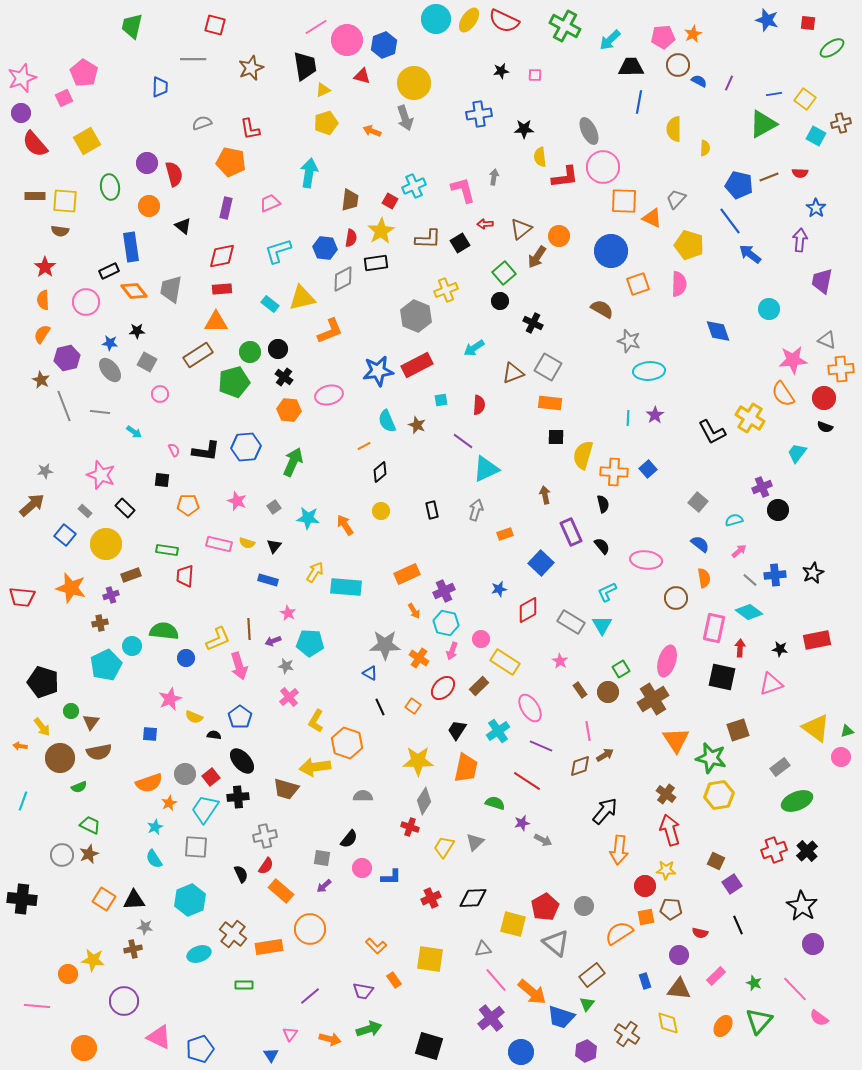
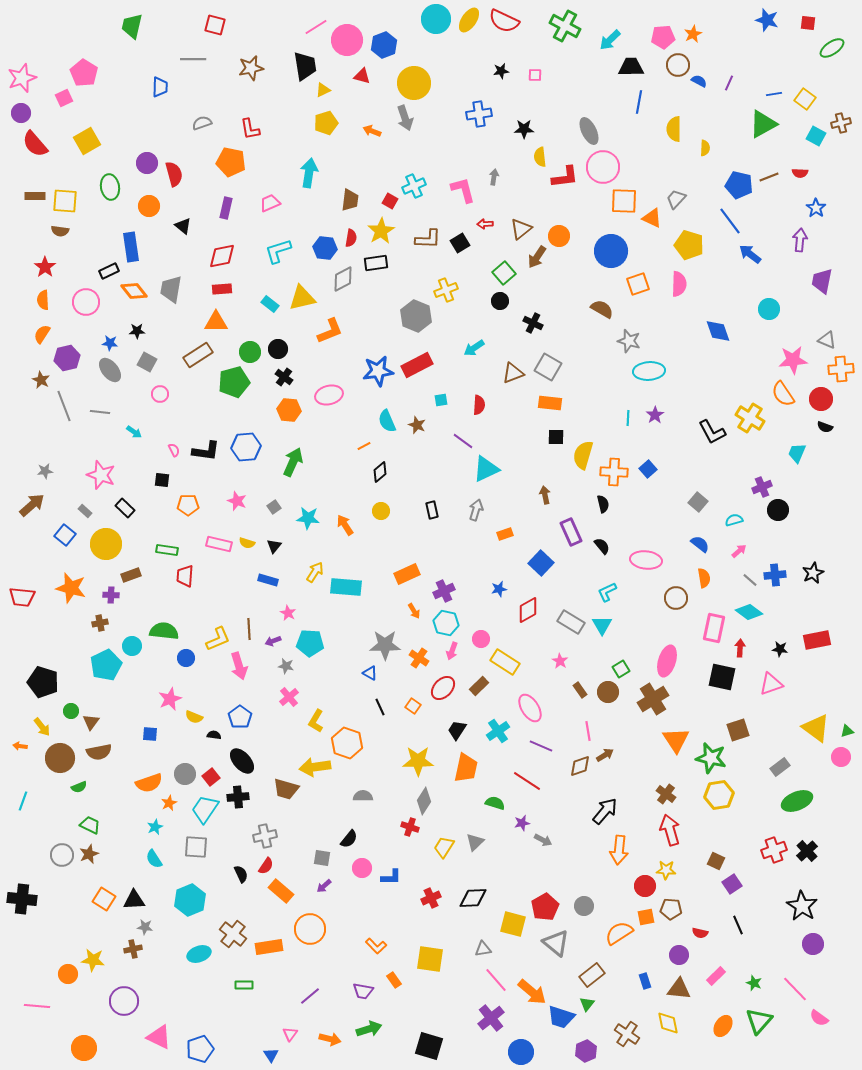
brown star at (251, 68): rotated 10 degrees clockwise
red circle at (824, 398): moved 3 px left, 1 px down
cyan trapezoid at (797, 453): rotated 15 degrees counterclockwise
purple cross at (111, 595): rotated 21 degrees clockwise
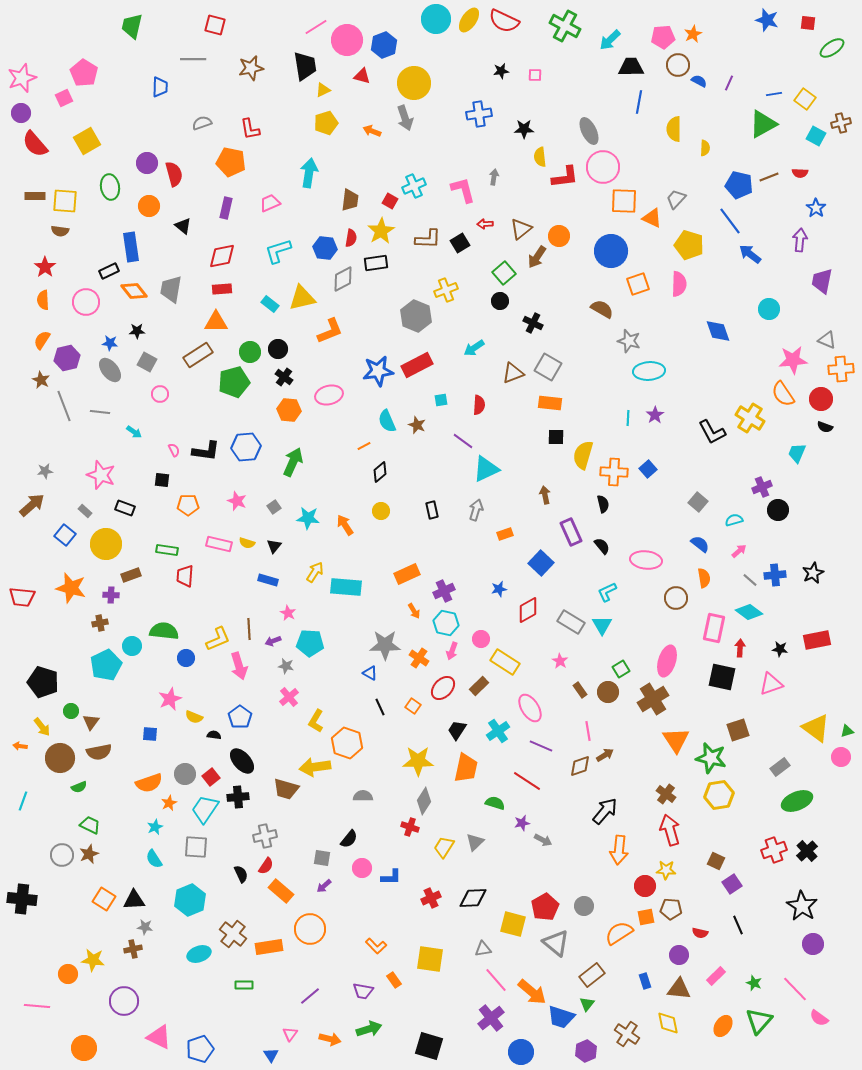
orange semicircle at (42, 334): moved 6 px down
black rectangle at (125, 508): rotated 24 degrees counterclockwise
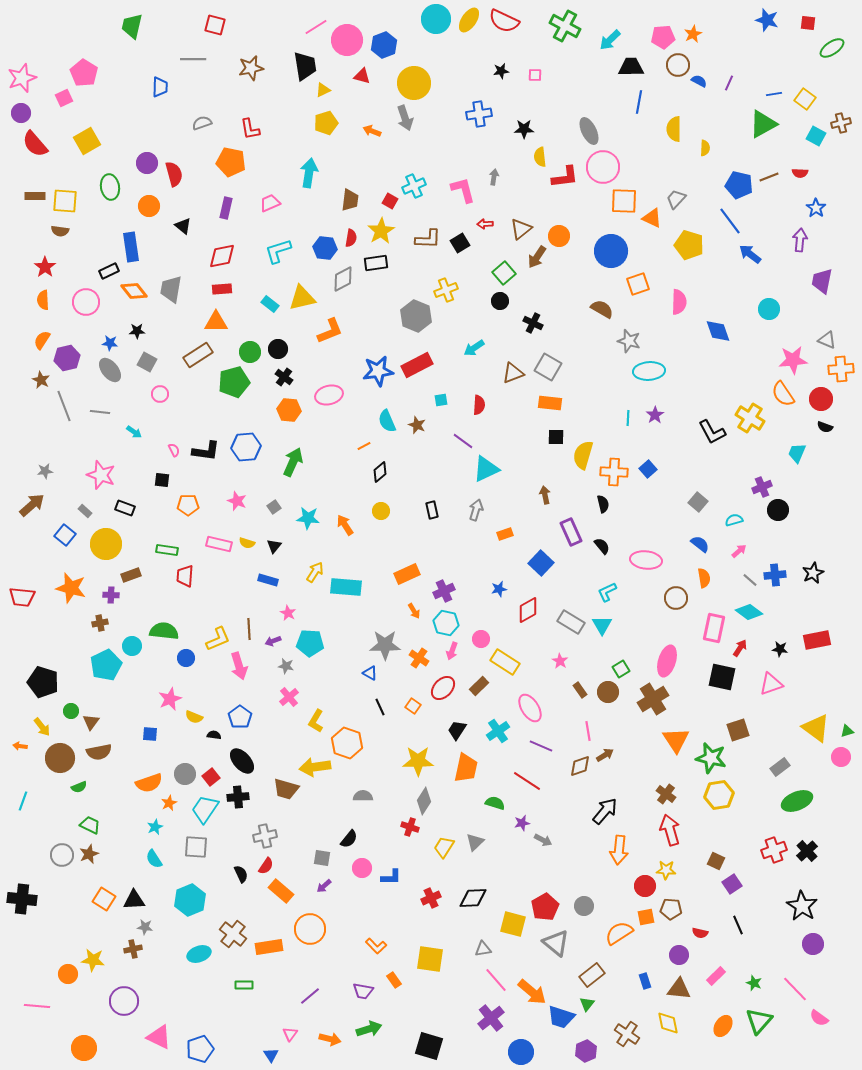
pink semicircle at (679, 284): moved 18 px down
red arrow at (740, 648): rotated 30 degrees clockwise
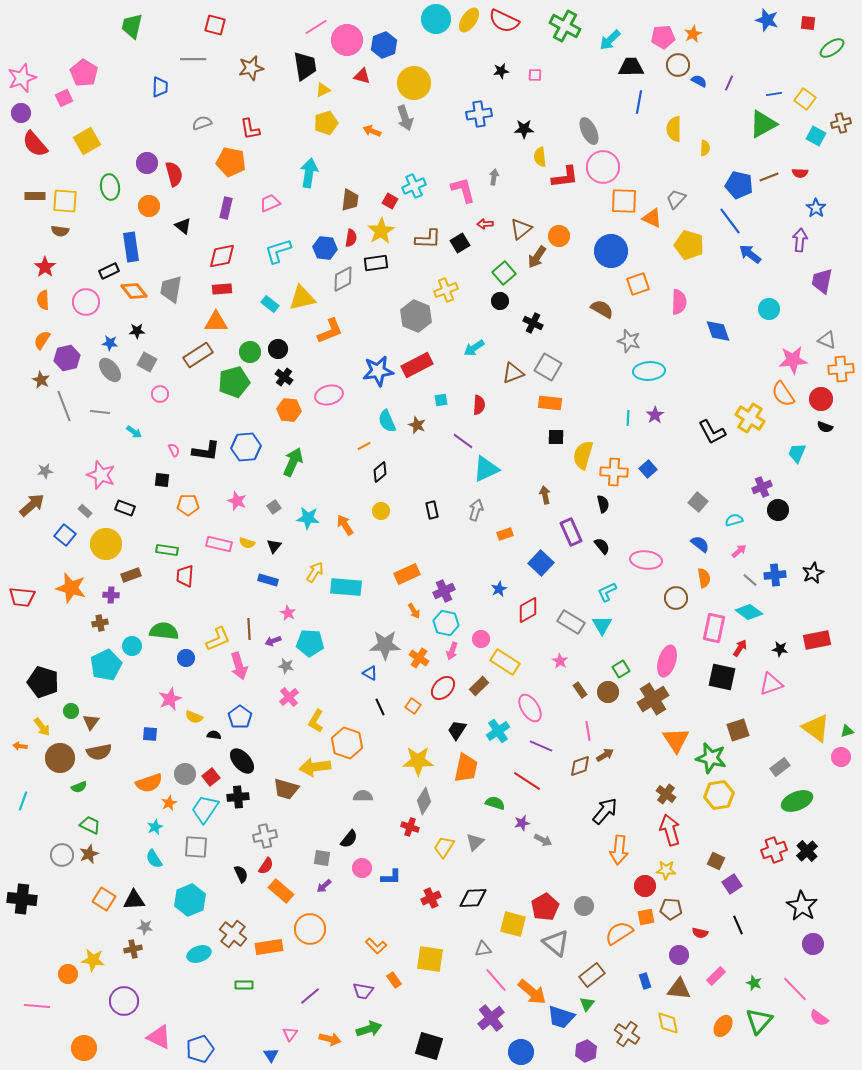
blue star at (499, 589): rotated 14 degrees counterclockwise
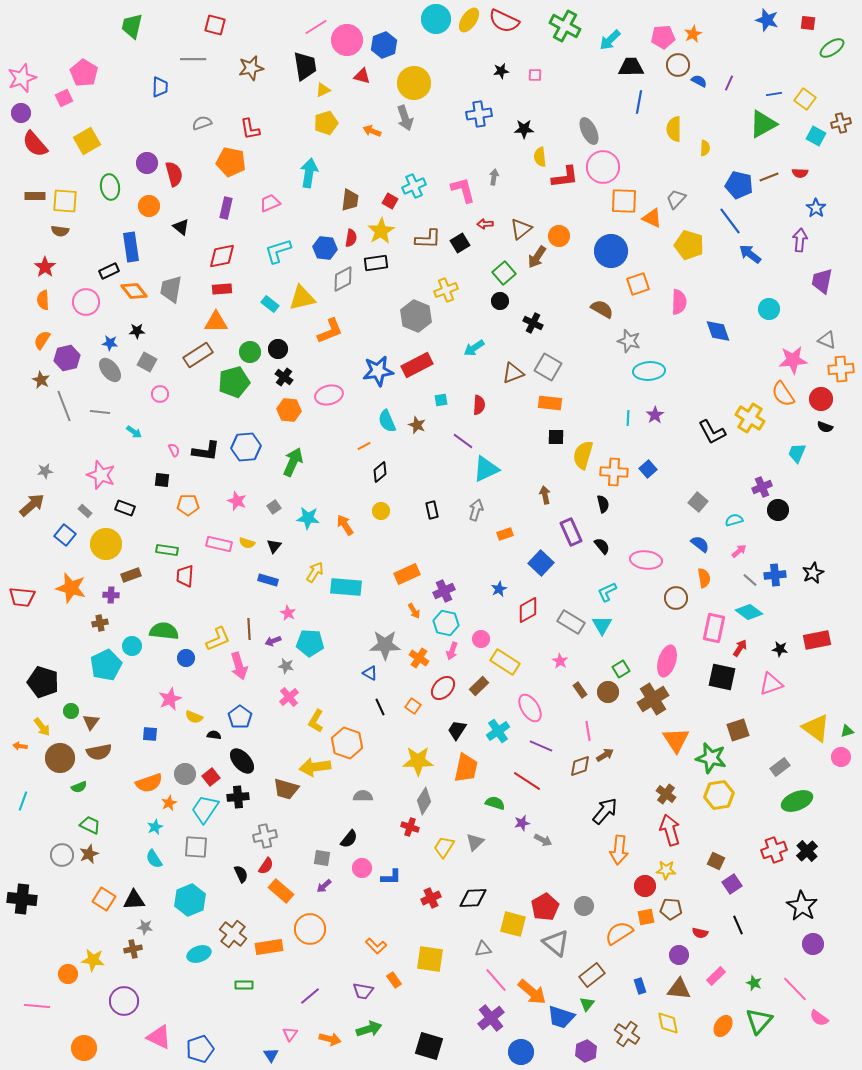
black triangle at (183, 226): moved 2 px left, 1 px down
blue rectangle at (645, 981): moved 5 px left, 5 px down
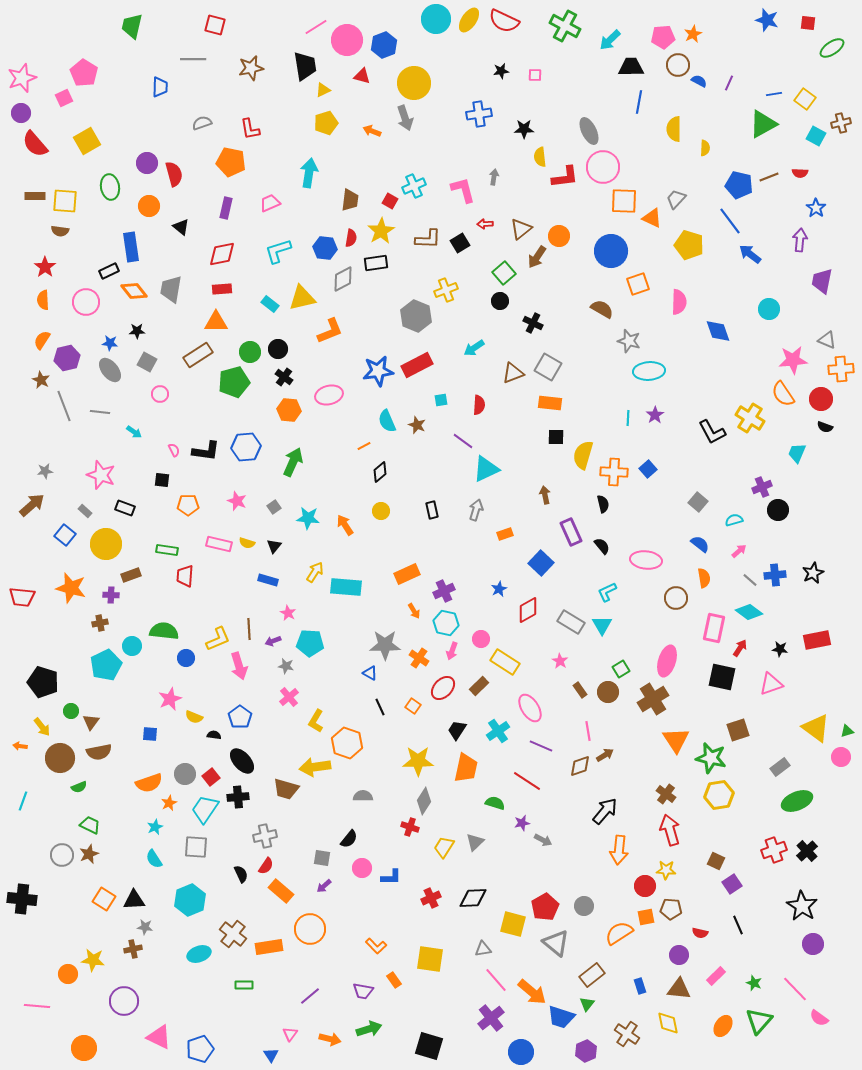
red diamond at (222, 256): moved 2 px up
